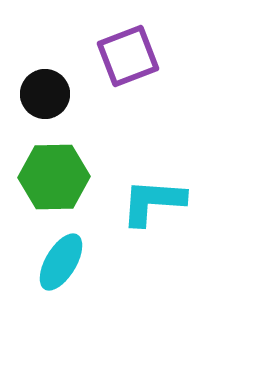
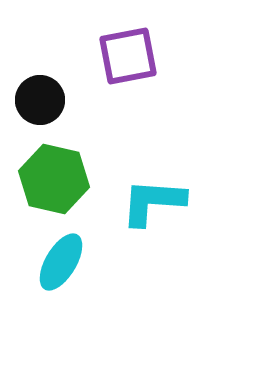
purple square: rotated 10 degrees clockwise
black circle: moved 5 px left, 6 px down
green hexagon: moved 2 px down; rotated 14 degrees clockwise
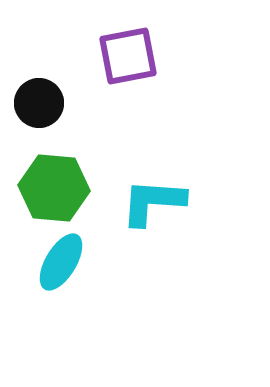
black circle: moved 1 px left, 3 px down
green hexagon: moved 9 px down; rotated 8 degrees counterclockwise
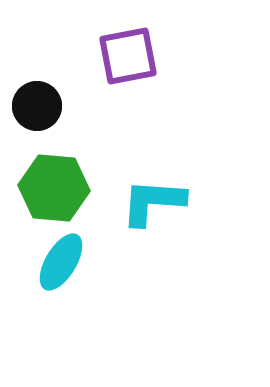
black circle: moved 2 px left, 3 px down
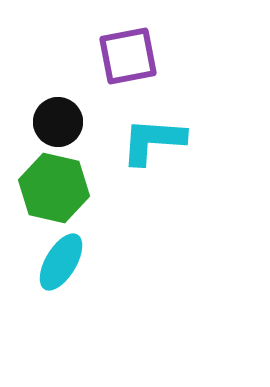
black circle: moved 21 px right, 16 px down
green hexagon: rotated 8 degrees clockwise
cyan L-shape: moved 61 px up
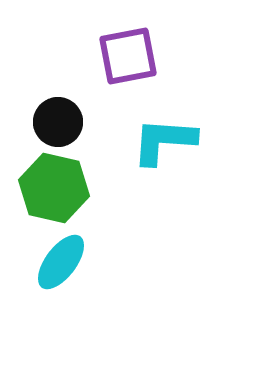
cyan L-shape: moved 11 px right
cyan ellipse: rotated 6 degrees clockwise
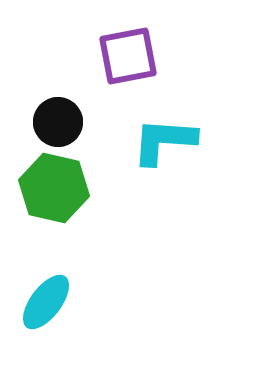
cyan ellipse: moved 15 px left, 40 px down
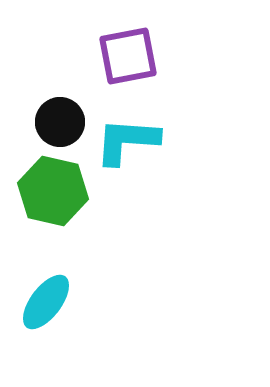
black circle: moved 2 px right
cyan L-shape: moved 37 px left
green hexagon: moved 1 px left, 3 px down
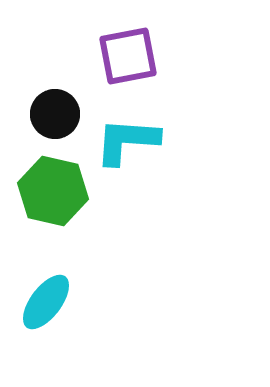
black circle: moved 5 px left, 8 px up
